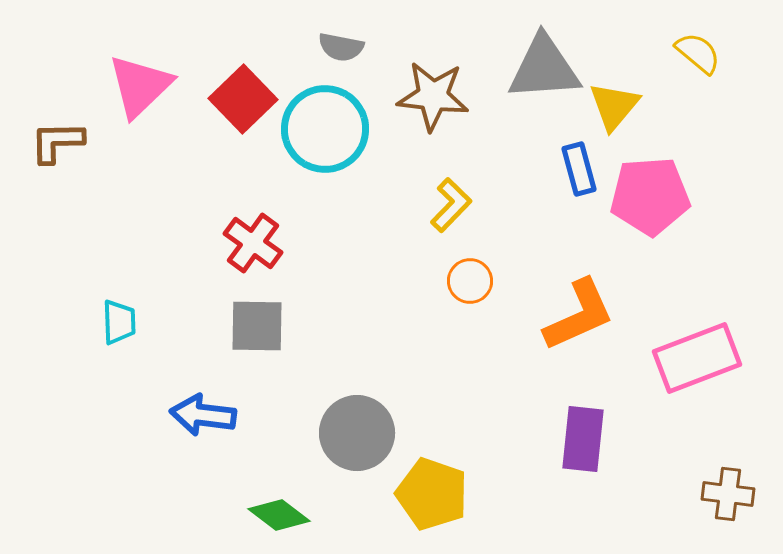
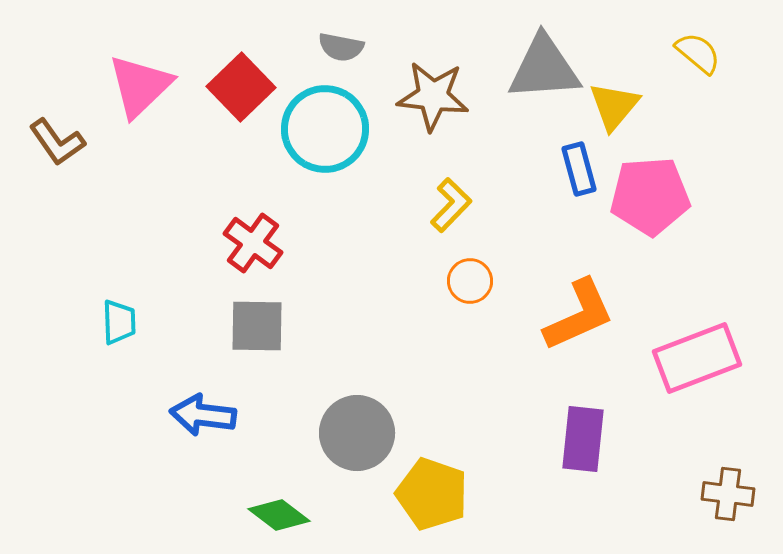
red square: moved 2 px left, 12 px up
brown L-shape: rotated 124 degrees counterclockwise
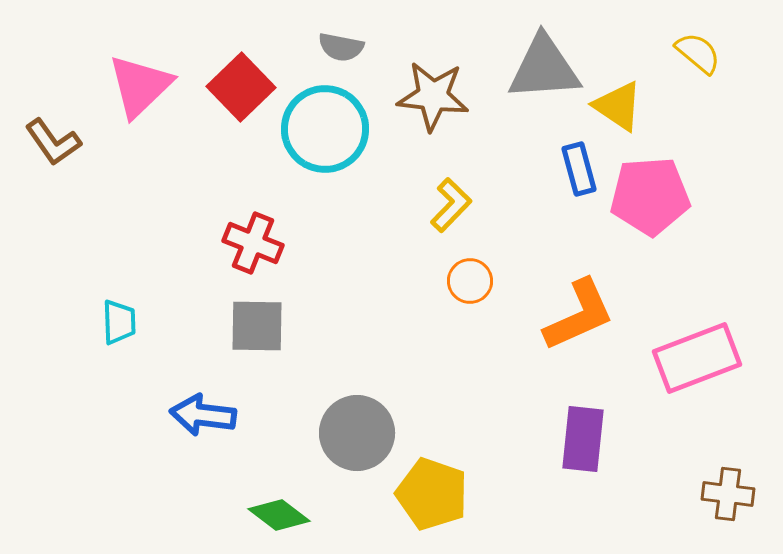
yellow triangle: moved 4 px right; rotated 36 degrees counterclockwise
brown L-shape: moved 4 px left
red cross: rotated 14 degrees counterclockwise
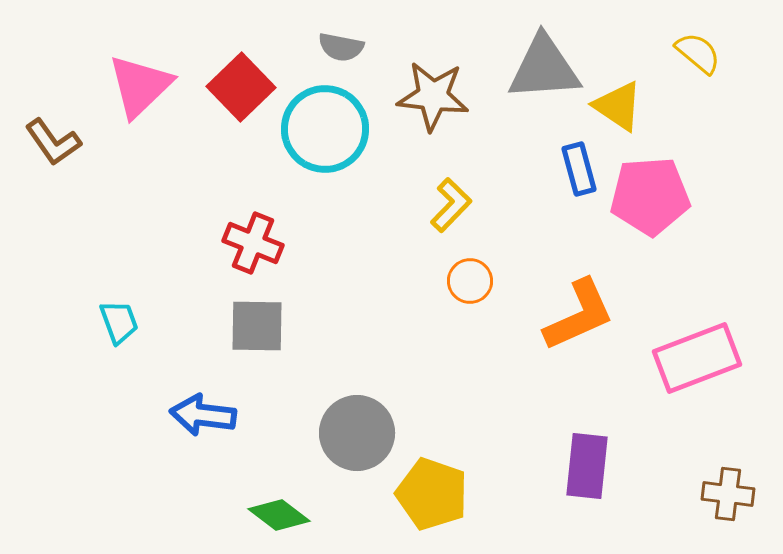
cyan trapezoid: rotated 18 degrees counterclockwise
purple rectangle: moved 4 px right, 27 px down
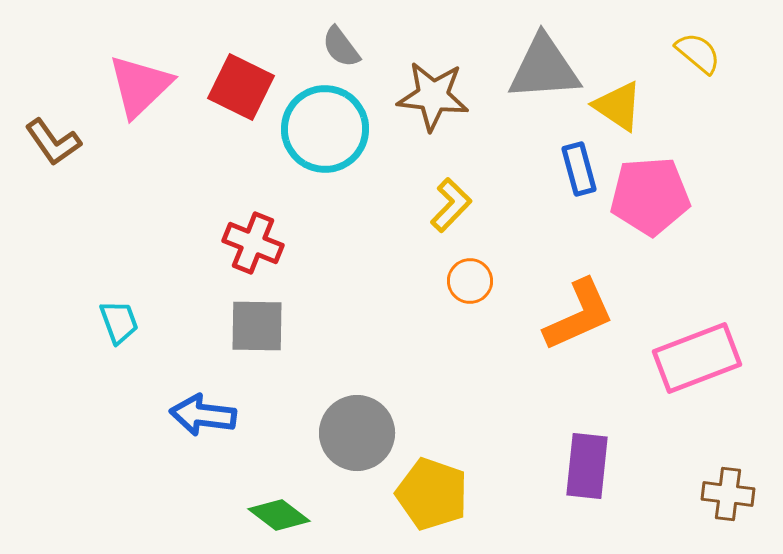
gray semicircle: rotated 42 degrees clockwise
red square: rotated 20 degrees counterclockwise
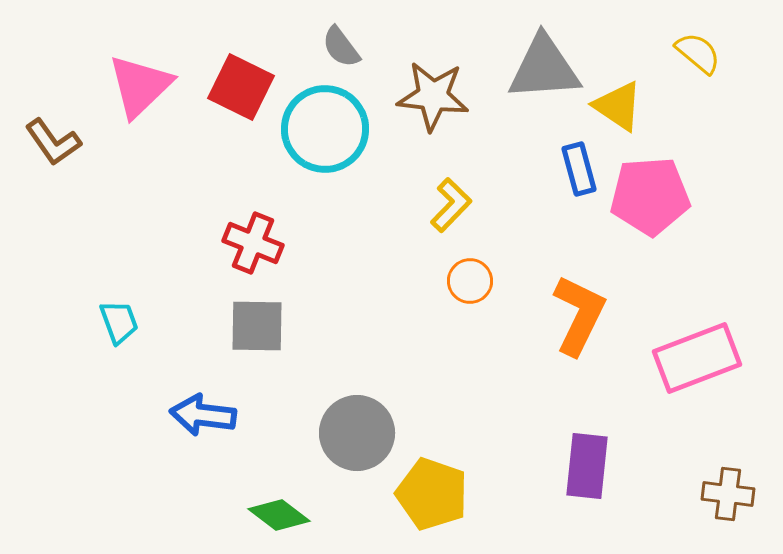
orange L-shape: rotated 40 degrees counterclockwise
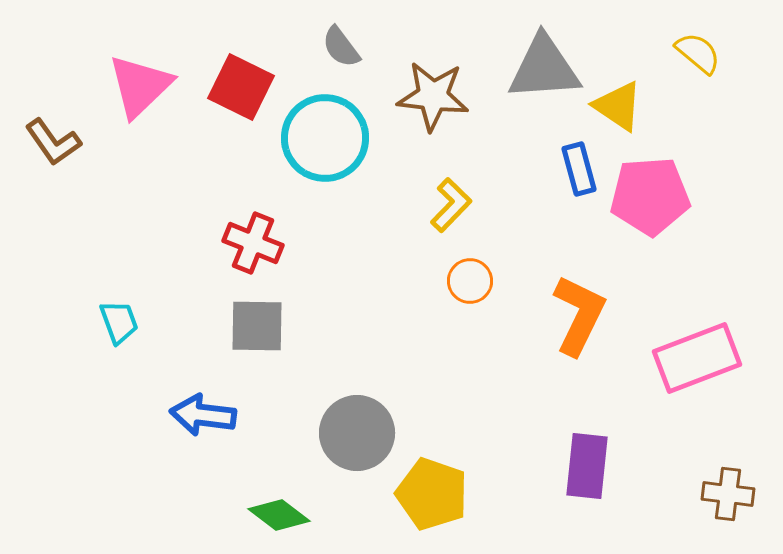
cyan circle: moved 9 px down
